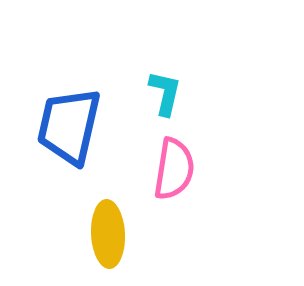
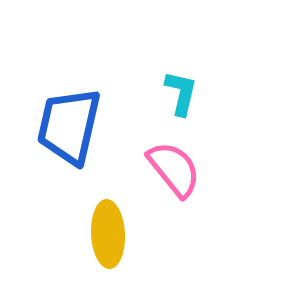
cyan L-shape: moved 16 px right
pink semicircle: rotated 48 degrees counterclockwise
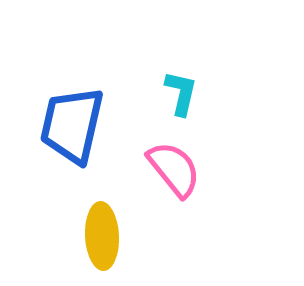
blue trapezoid: moved 3 px right, 1 px up
yellow ellipse: moved 6 px left, 2 px down
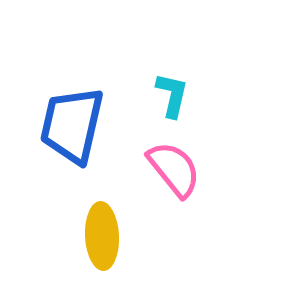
cyan L-shape: moved 9 px left, 2 px down
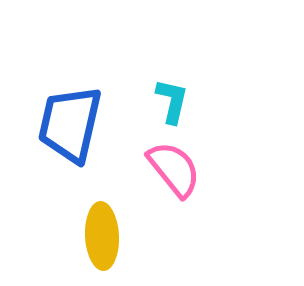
cyan L-shape: moved 6 px down
blue trapezoid: moved 2 px left, 1 px up
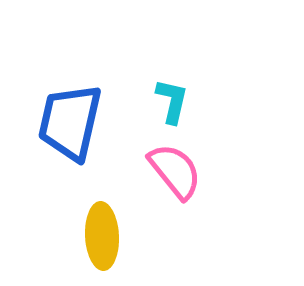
blue trapezoid: moved 2 px up
pink semicircle: moved 1 px right, 2 px down
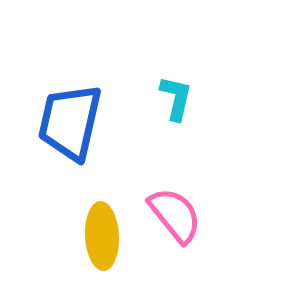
cyan L-shape: moved 4 px right, 3 px up
pink semicircle: moved 44 px down
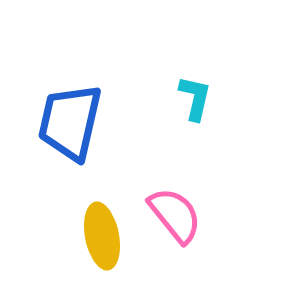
cyan L-shape: moved 19 px right
yellow ellipse: rotated 8 degrees counterclockwise
